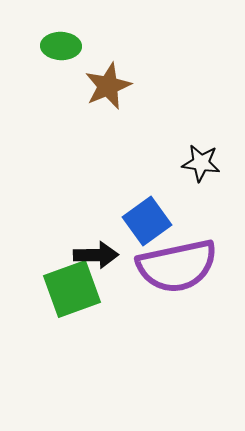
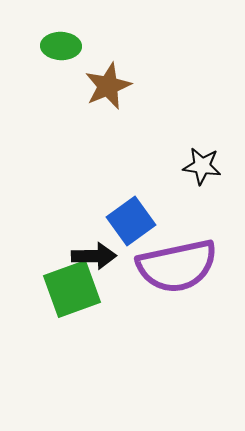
black star: moved 1 px right, 3 px down
blue square: moved 16 px left
black arrow: moved 2 px left, 1 px down
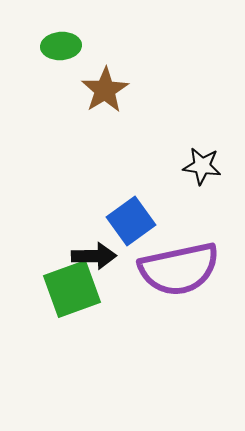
green ellipse: rotated 6 degrees counterclockwise
brown star: moved 3 px left, 4 px down; rotated 9 degrees counterclockwise
purple semicircle: moved 2 px right, 3 px down
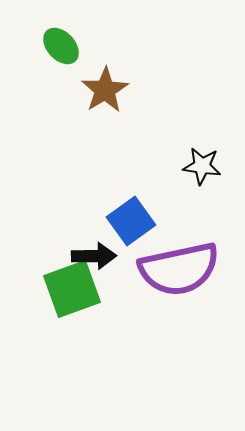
green ellipse: rotated 51 degrees clockwise
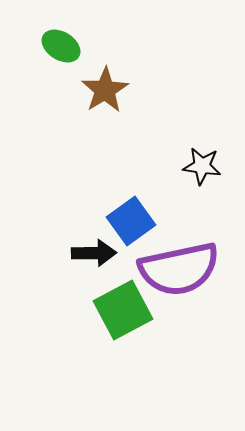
green ellipse: rotated 15 degrees counterclockwise
black arrow: moved 3 px up
green square: moved 51 px right, 21 px down; rotated 8 degrees counterclockwise
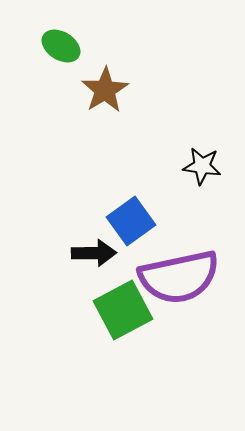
purple semicircle: moved 8 px down
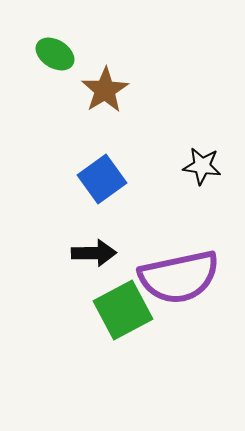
green ellipse: moved 6 px left, 8 px down
blue square: moved 29 px left, 42 px up
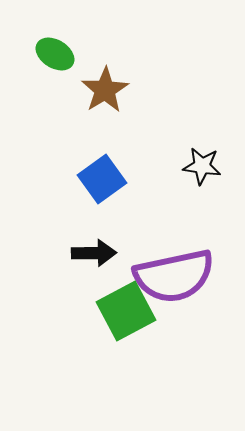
purple semicircle: moved 5 px left, 1 px up
green square: moved 3 px right, 1 px down
